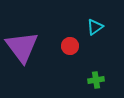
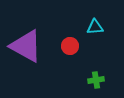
cyan triangle: rotated 30 degrees clockwise
purple triangle: moved 4 px right, 1 px up; rotated 24 degrees counterclockwise
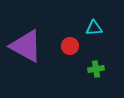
cyan triangle: moved 1 px left, 1 px down
green cross: moved 11 px up
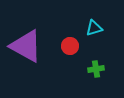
cyan triangle: rotated 12 degrees counterclockwise
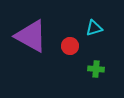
purple triangle: moved 5 px right, 10 px up
green cross: rotated 14 degrees clockwise
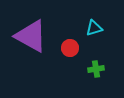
red circle: moved 2 px down
green cross: rotated 14 degrees counterclockwise
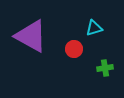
red circle: moved 4 px right, 1 px down
green cross: moved 9 px right, 1 px up
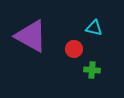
cyan triangle: rotated 30 degrees clockwise
green cross: moved 13 px left, 2 px down; rotated 14 degrees clockwise
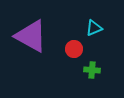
cyan triangle: rotated 36 degrees counterclockwise
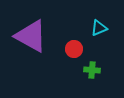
cyan triangle: moved 5 px right
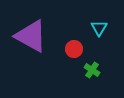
cyan triangle: rotated 36 degrees counterclockwise
green cross: rotated 28 degrees clockwise
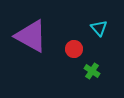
cyan triangle: rotated 12 degrees counterclockwise
green cross: moved 1 px down
